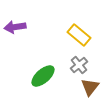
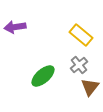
yellow rectangle: moved 2 px right
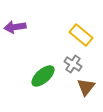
gray cross: moved 6 px left, 1 px up; rotated 18 degrees counterclockwise
brown triangle: moved 4 px left
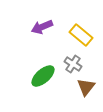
purple arrow: moved 27 px right; rotated 15 degrees counterclockwise
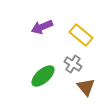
brown triangle: rotated 18 degrees counterclockwise
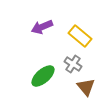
yellow rectangle: moved 1 px left, 1 px down
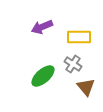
yellow rectangle: moved 1 px left, 1 px down; rotated 40 degrees counterclockwise
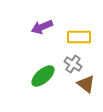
brown triangle: moved 3 px up; rotated 12 degrees counterclockwise
